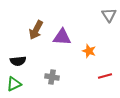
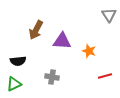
purple triangle: moved 4 px down
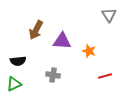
gray cross: moved 1 px right, 2 px up
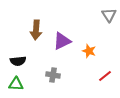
brown arrow: rotated 24 degrees counterclockwise
purple triangle: rotated 30 degrees counterclockwise
red line: rotated 24 degrees counterclockwise
green triangle: moved 2 px right; rotated 28 degrees clockwise
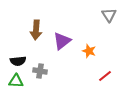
purple triangle: rotated 12 degrees counterclockwise
gray cross: moved 13 px left, 4 px up
green triangle: moved 3 px up
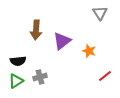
gray triangle: moved 9 px left, 2 px up
gray cross: moved 6 px down; rotated 24 degrees counterclockwise
green triangle: rotated 35 degrees counterclockwise
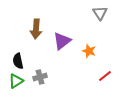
brown arrow: moved 1 px up
black semicircle: rotated 84 degrees clockwise
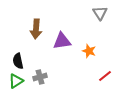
purple triangle: rotated 30 degrees clockwise
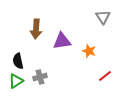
gray triangle: moved 3 px right, 4 px down
